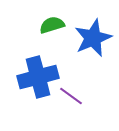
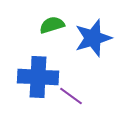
blue star: rotated 6 degrees clockwise
blue cross: rotated 18 degrees clockwise
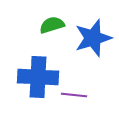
purple line: moved 3 px right, 1 px up; rotated 30 degrees counterclockwise
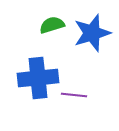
blue star: moved 1 px left, 5 px up
blue cross: moved 1 px down; rotated 9 degrees counterclockwise
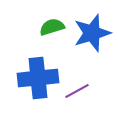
green semicircle: moved 2 px down
purple line: moved 3 px right, 4 px up; rotated 35 degrees counterclockwise
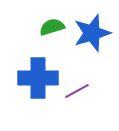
blue cross: rotated 6 degrees clockwise
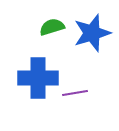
purple line: moved 2 px left, 2 px down; rotated 20 degrees clockwise
